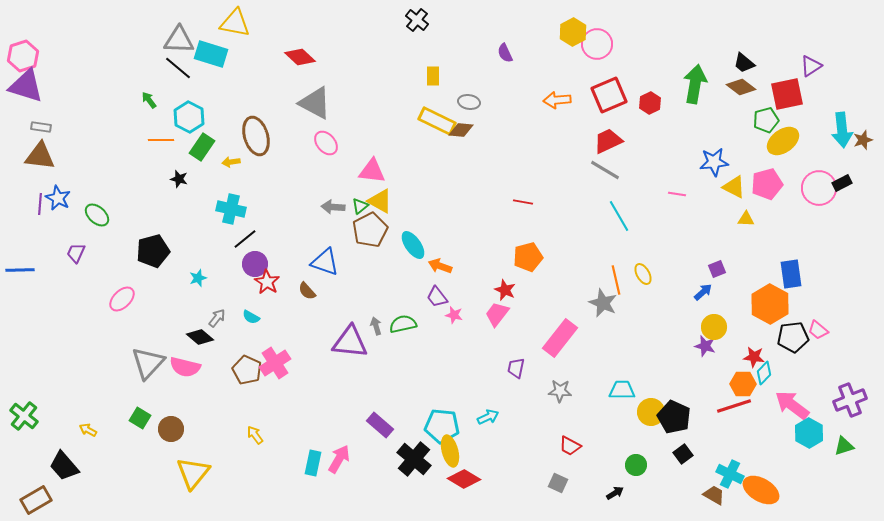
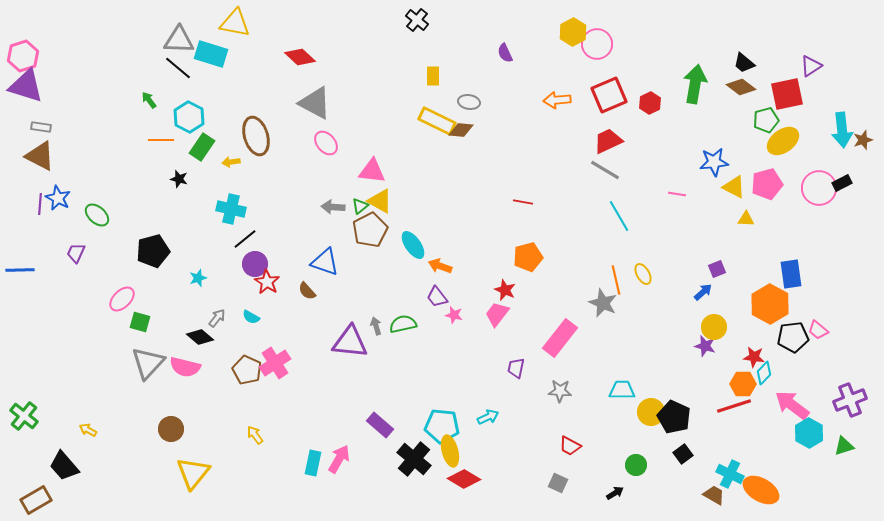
brown triangle at (40, 156): rotated 20 degrees clockwise
green square at (140, 418): moved 96 px up; rotated 15 degrees counterclockwise
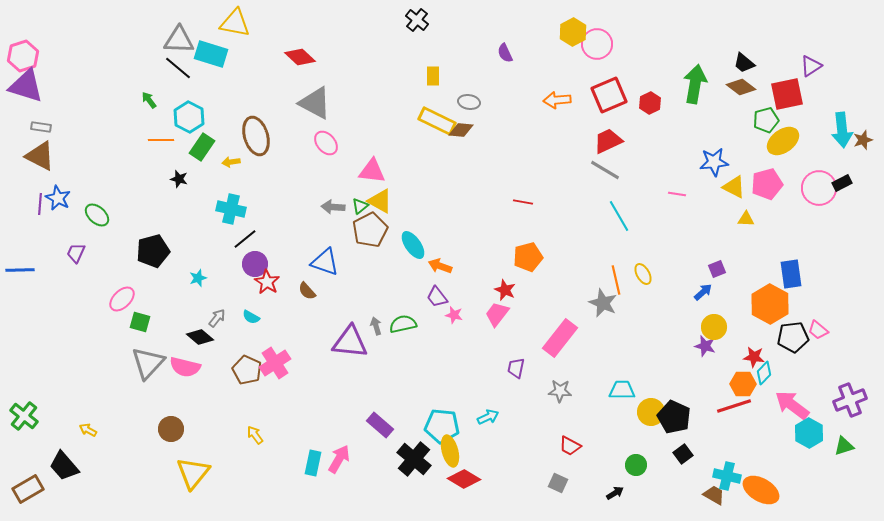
cyan cross at (730, 474): moved 3 px left, 2 px down; rotated 12 degrees counterclockwise
brown rectangle at (36, 500): moved 8 px left, 11 px up
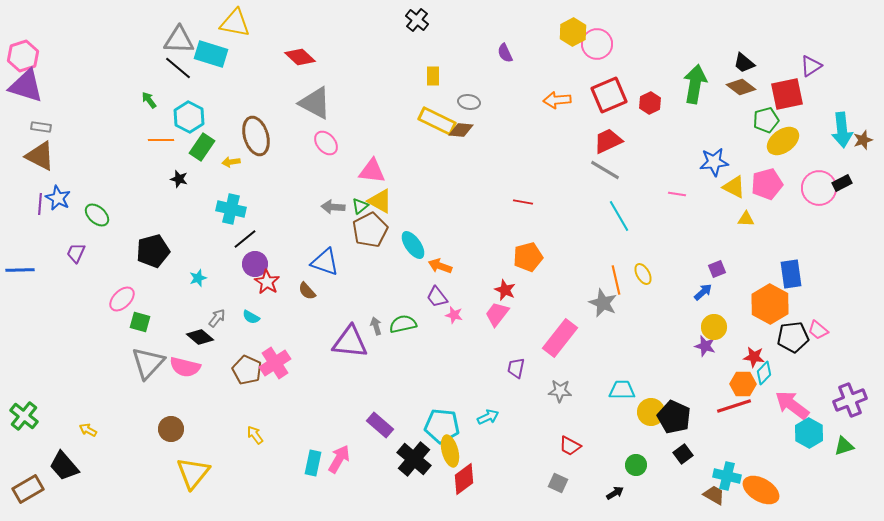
red diamond at (464, 479): rotated 68 degrees counterclockwise
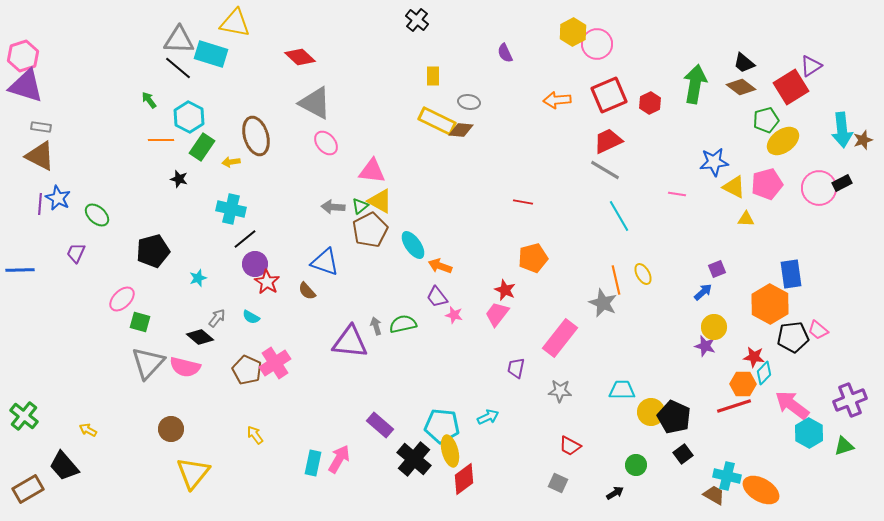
red square at (787, 94): moved 4 px right, 7 px up; rotated 20 degrees counterclockwise
orange pentagon at (528, 257): moved 5 px right, 1 px down
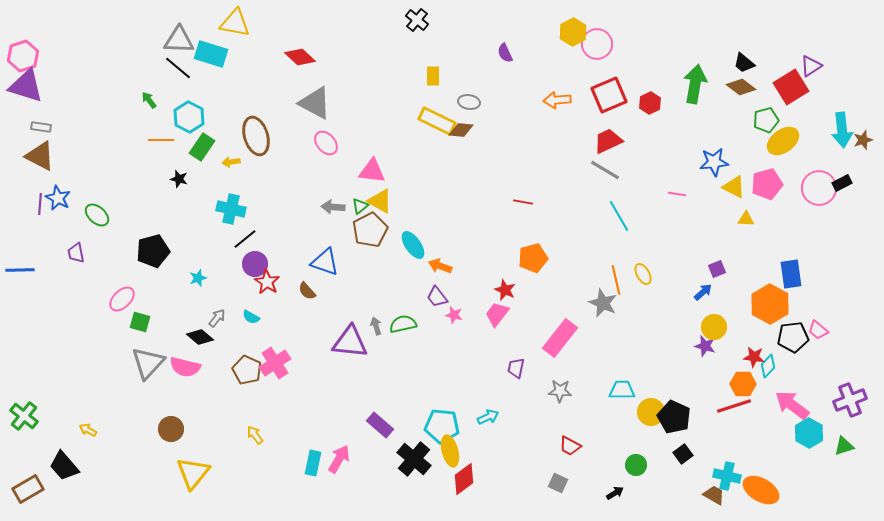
purple trapezoid at (76, 253): rotated 35 degrees counterclockwise
cyan diamond at (764, 373): moved 4 px right, 7 px up
